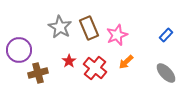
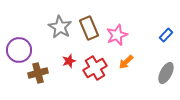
red star: rotated 16 degrees clockwise
red cross: rotated 20 degrees clockwise
gray ellipse: rotated 70 degrees clockwise
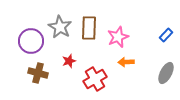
brown rectangle: rotated 25 degrees clockwise
pink star: moved 1 px right, 2 px down
purple circle: moved 12 px right, 9 px up
orange arrow: rotated 42 degrees clockwise
red cross: moved 11 px down
brown cross: rotated 30 degrees clockwise
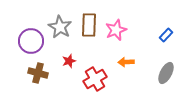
brown rectangle: moved 3 px up
pink star: moved 2 px left, 7 px up
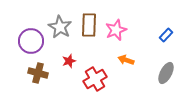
orange arrow: moved 2 px up; rotated 21 degrees clockwise
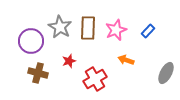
brown rectangle: moved 1 px left, 3 px down
blue rectangle: moved 18 px left, 4 px up
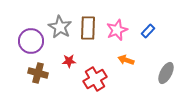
pink star: moved 1 px right
red star: rotated 16 degrees clockwise
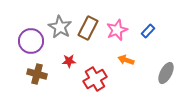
brown rectangle: rotated 25 degrees clockwise
brown cross: moved 1 px left, 1 px down
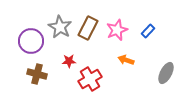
red cross: moved 5 px left
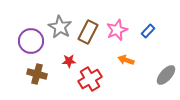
brown rectangle: moved 4 px down
gray ellipse: moved 2 px down; rotated 15 degrees clockwise
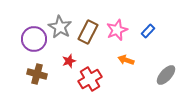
purple circle: moved 3 px right, 2 px up
red star: rotated 16 degrees counterclockwise
